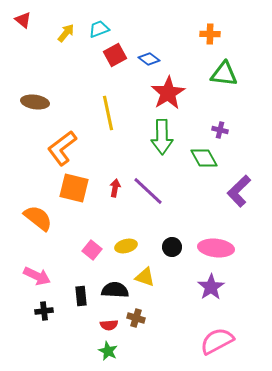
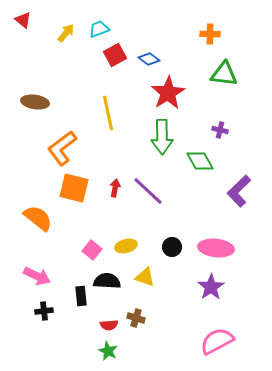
green diamond: moved 4 px left, 3 px down
black semicircle: moved 8 px left, 9 px up
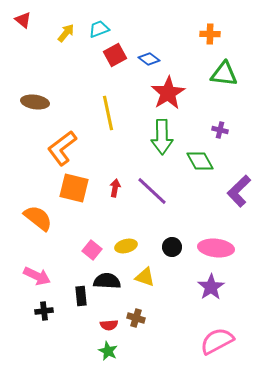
purple line: moved 4 px right
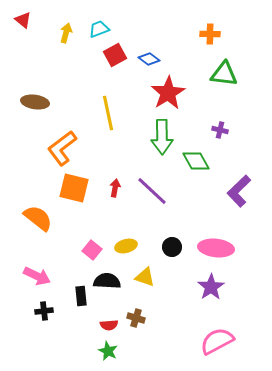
yellow arrow: rotated 24 degrees counterclockwise
green diamond: moved 4 px left
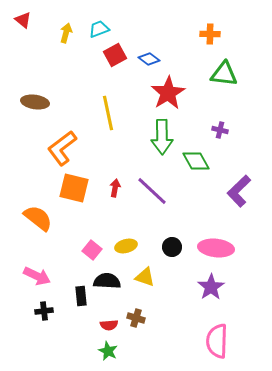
pink semicircle: rotated 60 degrees counterclockwise
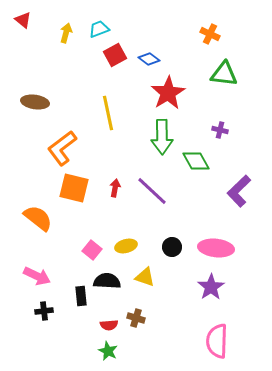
orange cross: rotated 24 degrees clockwise
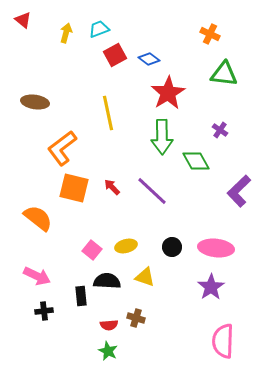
purple cross: rotated 21 degrees clockwise
red arrow: moved 3 px left, 1 px up; rotated 54 degrees counterclockwise
pink semicircle: moved 6 px right
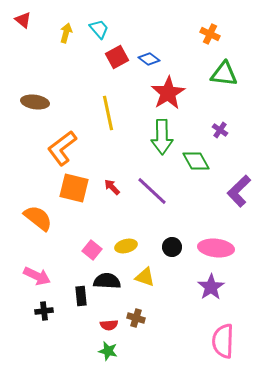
cyan trapezoid: rotated 70 degrees clockwise
red square: moved 2 px right, 2 px down
green star: rotated 12 degrees counterclockwise
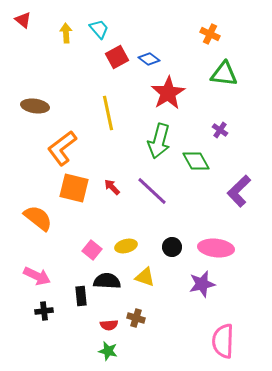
yellow arrow: rotated 18 degrees counterclockwise
brown ellipse: moved 4 px down
green arrow: moved 3 px left, 4 px down; rotated 16 degrees clockwise
purple star: moved 9 px left, 3 px up; rotated 20 degrees clockwise
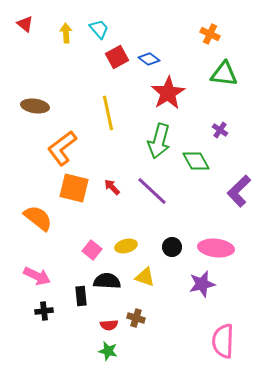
red triangle: moved 2 px right, 4 px down
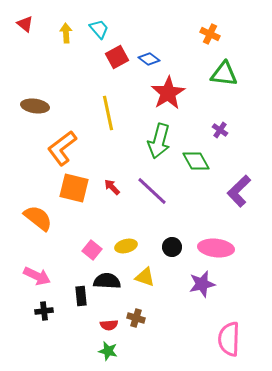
pink semicircle: moved 6 px right, 2 px up
